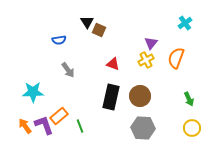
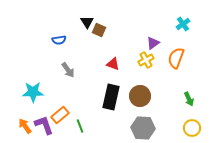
cyan cross: moved 2 px left, 1 px down
purple triangle: moved 2 px right; rotated 16 degrees clockwise
orange rectangle: moved 1 px right, 1 px up
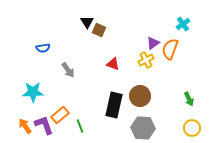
blue semicircle: moved 16 px left, 8 px down
orange semicircle: moved 6 px left, 9 px up
black rectangle: moved 3 px right, 8 px down
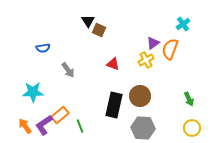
black triangle: moved 1 px right, 1 px up
purple L-shape: rotated 105 degrees counterclockwise
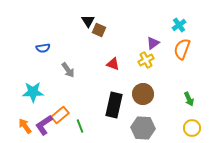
cyan cross: moved 4 px left, 1 px down
orange semicircle: moved 12 px right
brown circle: moved 3 px right, 2 px up
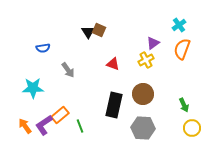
black triangle: moved 11 px down
cyan star: moved 4 px up
green arrow: moved 5 px left, 6 px down
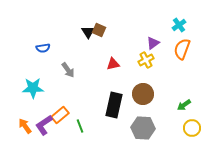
red triangle: rotated 32 degrees counterclockwise
green arrow: rotated 80 degrees clockwise
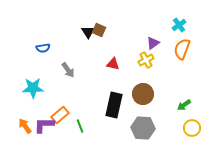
red triangle: rotated 24 degrees clockwise
purple L-shape: rotated 35 degrees clockwise
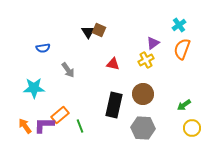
cyan star: moved 1 px right
